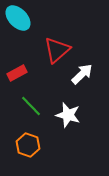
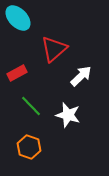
red triangle: moved 3 px left, 1 px up
white arrow: moved 1 px left, 2 px down
orange hexagon: moved 1 px right, 2 px down
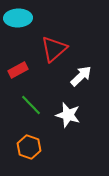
cyan ellipse: rotated 48 degrees counterclockwise
red rectangle: moved 1 px right, 3 px up
green line: moved 1 px up
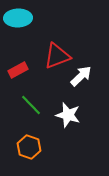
red triangle: moved 3 px right, 7 px down; rotated 20 degrees clockwise
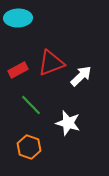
red triangle: moved 6 px left, 7 px down
white star: moved 8 px down
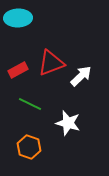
green line: moved 1 px left, 1 px up; rotated 20 degrees counterclockwise
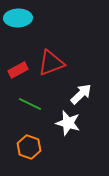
white arrow: moved 18 px down
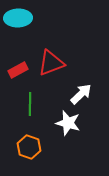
green line: rotated 65 degrees clockwise
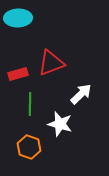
red rectangle: moved 4 px down; rotated 12 degrees clockwise
white star: moved 8 px left, 1 px down
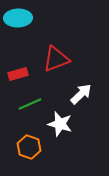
red triangle: moved 5 px right, 4 px up
green line: rotated 65 degrees clockwise
